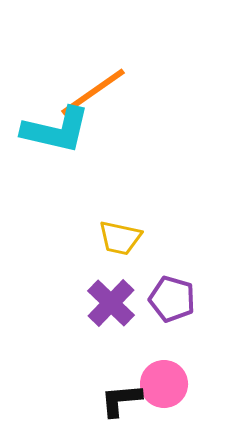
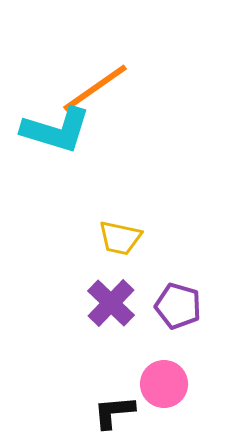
orange line: moved 2 px right, 4 px up
cyan L-shape: rotated 4 degrees clockwise
purple pentagon: moved 6 px right, 7 px down
black L-shape: moved 7 px left, 12 px down
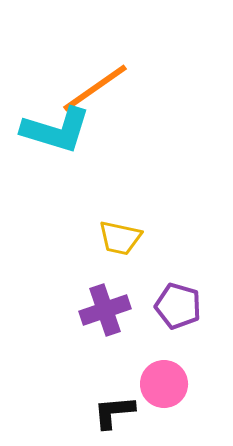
purple cross: moved 6 px left, 7 px down; rotated 27 degrees clockwise
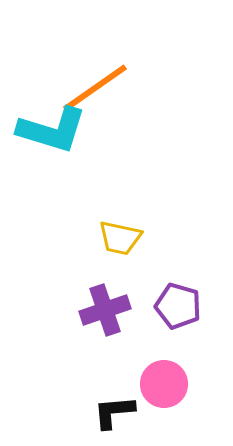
cyan L-shape: moved 4 px left
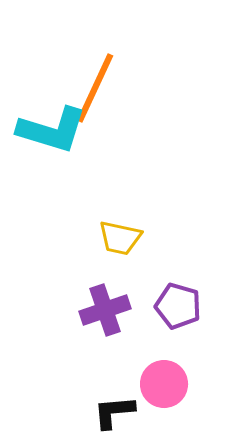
orange line: rotated 30 degrees counterclockwise
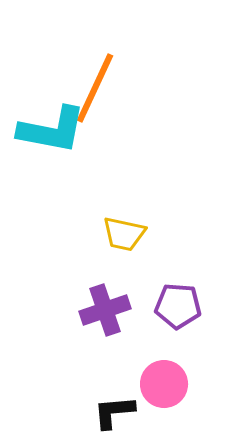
cyan L-shape: rotated 6 degrees counterclockwise
yellow trapezoid: moved 4 px right, 4 px up
purple pentagon: rotated 12 degrees counterclockwise
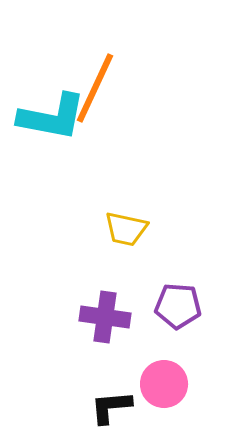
cyan L-shape: moved 13 px up
yellow trapezoid: moved 2 px right, 5 px up
purple cross: moved 7 px down; rotated 27 degrees clockwise
black L-shape: moved 3 px left, 5 px up
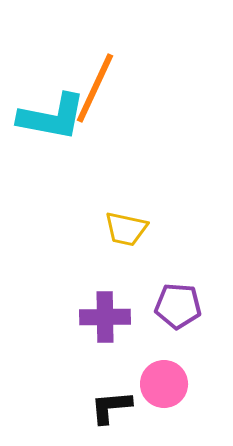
purple cross: rotated 9 degrees counterclockwise
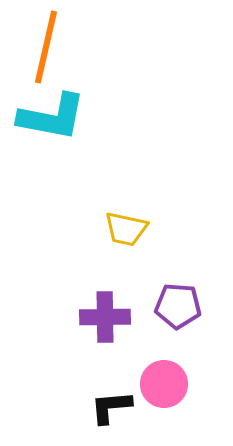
orange line: moved 49 px left, 41 px up; rotated 12 degrees counterclockwise
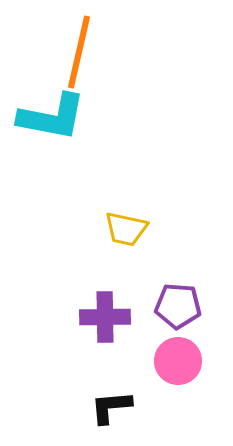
orange line: moved 33 px right, 5 px down
pink circle: moved 14 px right, 23 px up
